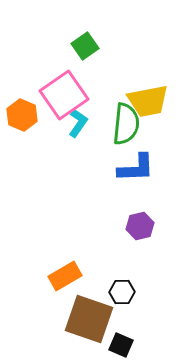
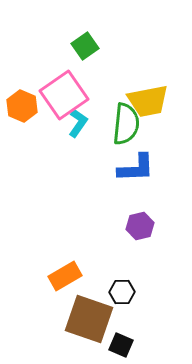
orange hexagon: moved 9 px up
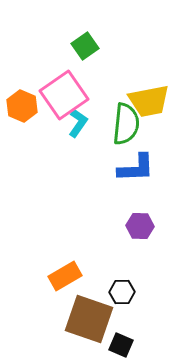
yellow trapezoid: moved 1 px right
purple hexagon: rotated 16 degrees clockwise
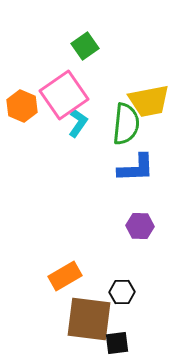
brown square: rotated 12 degrees counterclockwise
black square: moved 4 px left, 2 px up; rotated 30 degrees counterclockwise
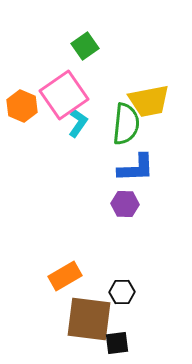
purple hexagon: moved 15 px left, 22 px up
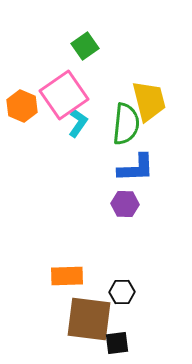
yellow trapezoid: rotated 93 degrees counterclockwise
orange rectangle: moved 2 px right; rotated 28 degrees clockwise
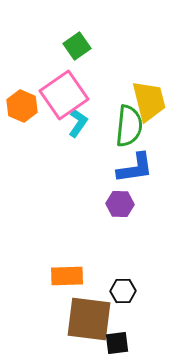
green square: moved 8 px left
green semicircle: moved 3 px right, 2 px down
blue L-shape: moved 1 px left; rotated 6 degrees counterclockwise
purple hexagon: moved 5 px left
black hexagon: moved 1 px right, 1 px up
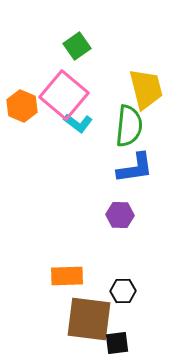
pink square: rotated 15 degrees counterclockwise
yellow trapezoid: moved 3 px left, 12 px up
cyan L-shape: rotated 92 degrees clockwise
purple hexagon: moved 11 px down
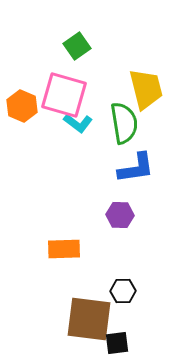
pink square: rotated 24 degrees counterclockwise
green semicircle: moved 5 px left, 3 px up; rotated 15 degrees counterclockwise
blue L-shape: moved 1 px right
orange rectangle: moved 3 px left, 27 px up
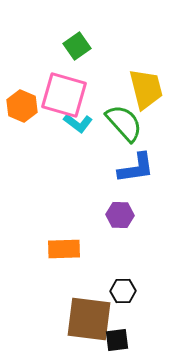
green semicircle: rotated 33 degrees counterclockwise
black square: moved 3 px up
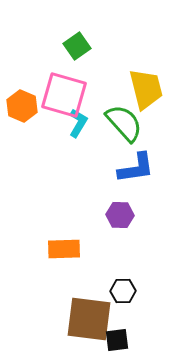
cyan L-shape: rotated 96 degrees counterclockwise
